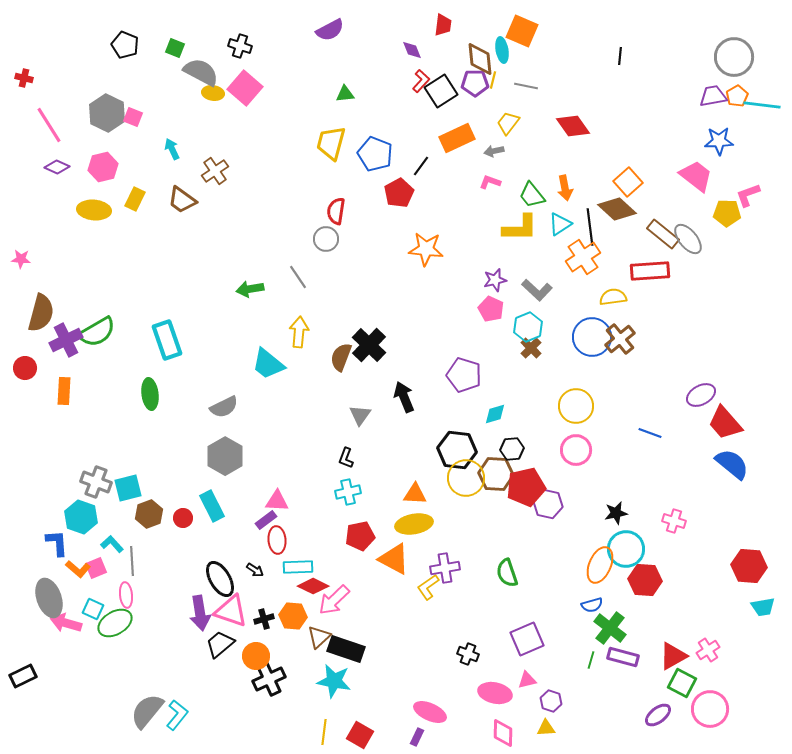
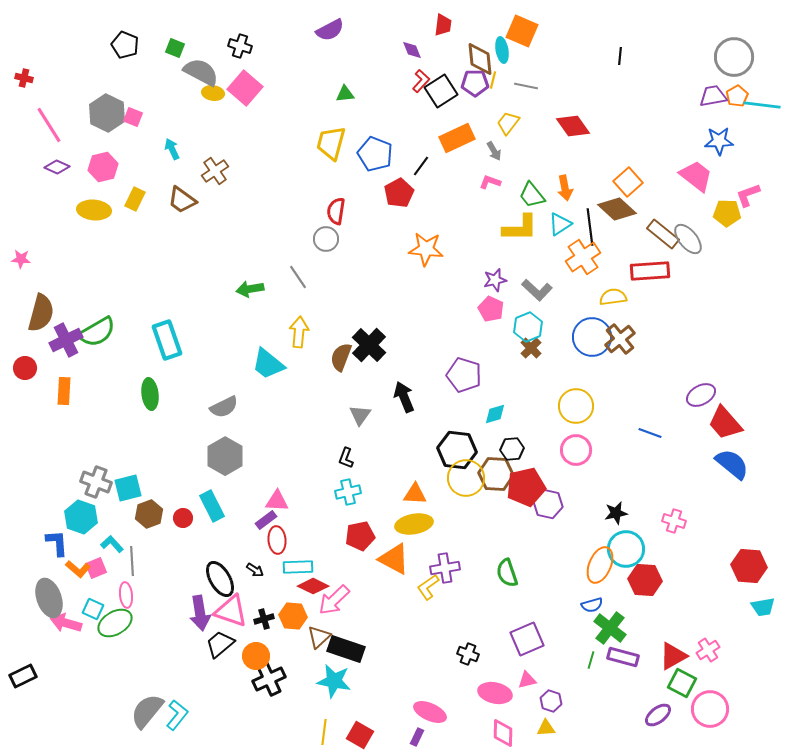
gray arrow at (494, 151): rotated 108 degrees counterclockwise
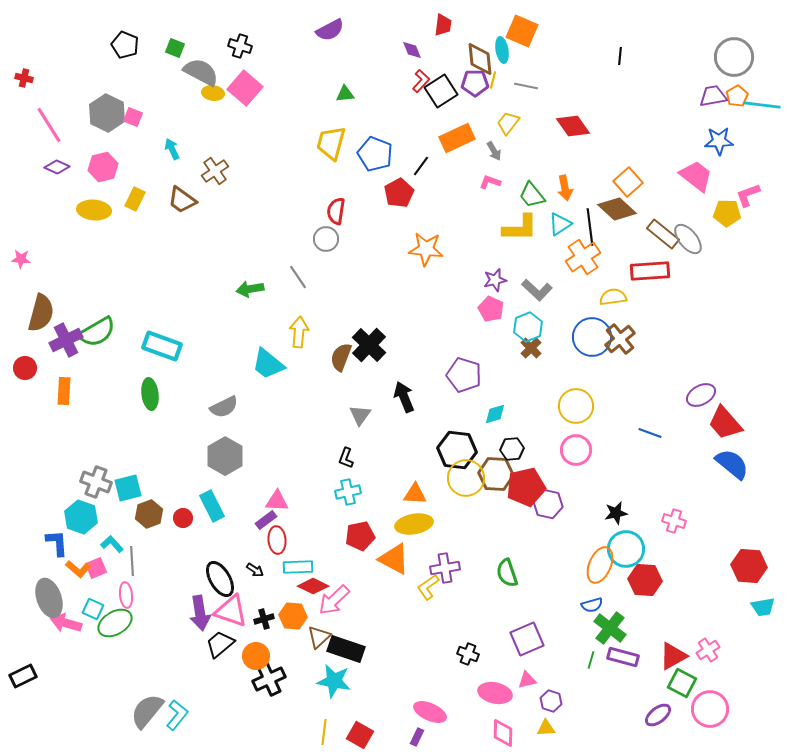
cyan rectangle at (167, 340): moved 5 px left, 6 px down; rotated 51 degrees counterclockwise
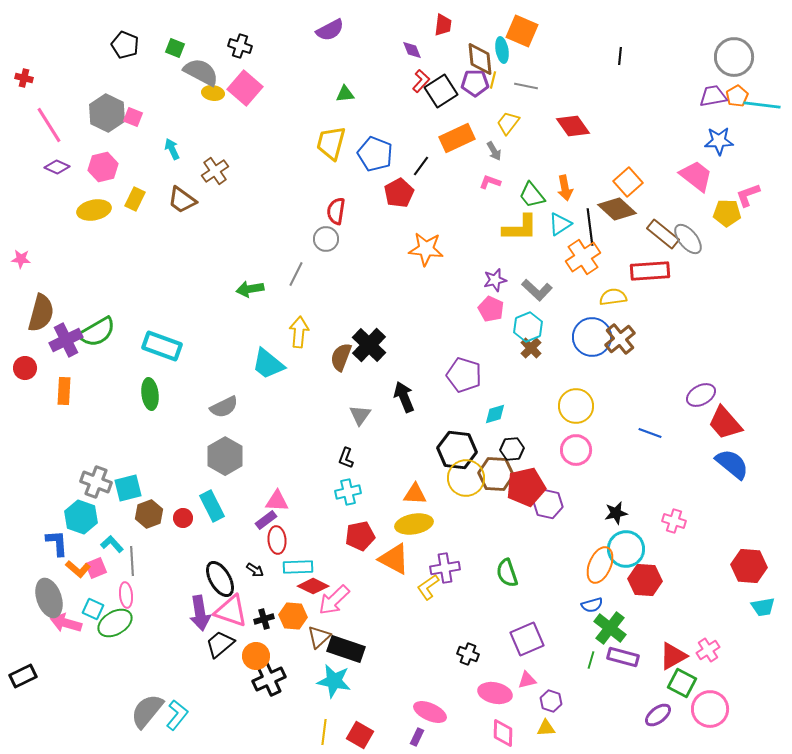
yellow ellipse at (94, 210): rotated 16 degrees counterclockwise
gray line at (298, 277): moved 2 px left, 3 px up; rotated 60 degrees clockwise
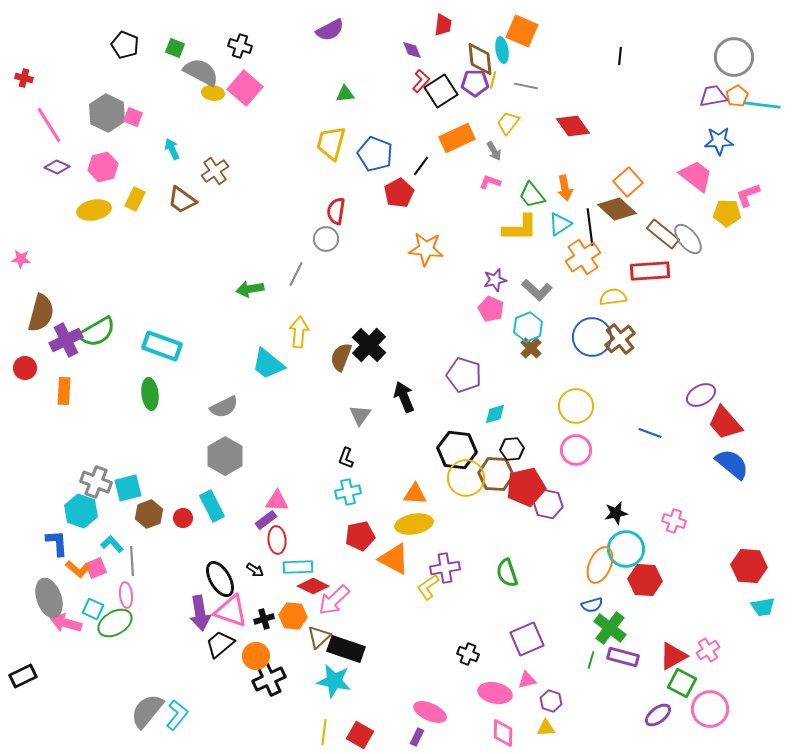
cyan hexagon at (81, 517): moved 6 px up
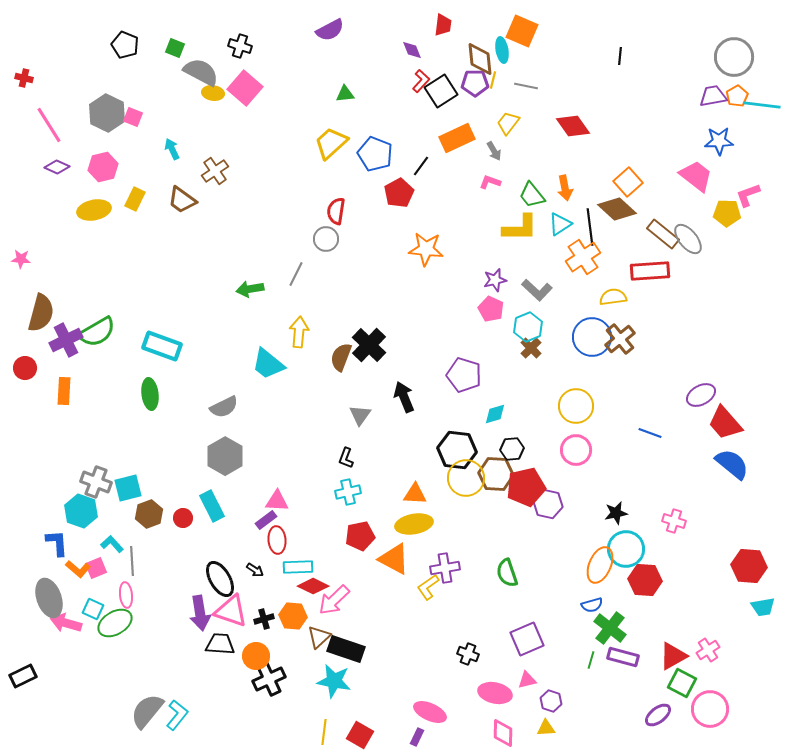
yellow trapezoid at (331, 143): rotated 33 degrees clockwise
black trapezoid at (220, 644): rotated 44 degrees clockwise
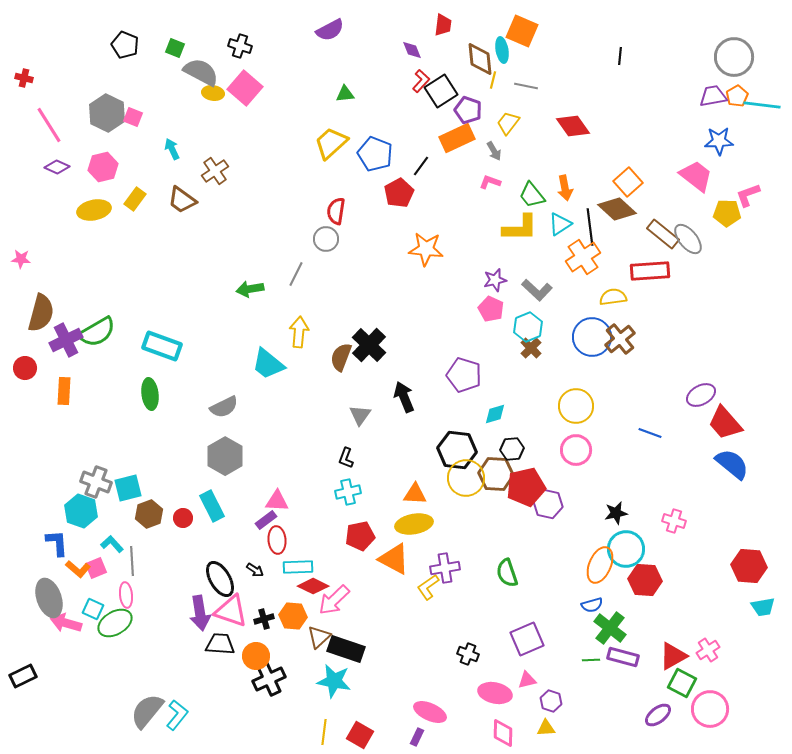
purple pentagon at (475, 83): moved 7 px left, 27 px down; rotated 20 degrees clockwise
yellow rectangle at (135, 199): rotated 10 degrees clockwise
green line at (591, 660): rotated 72 degrees clockwise
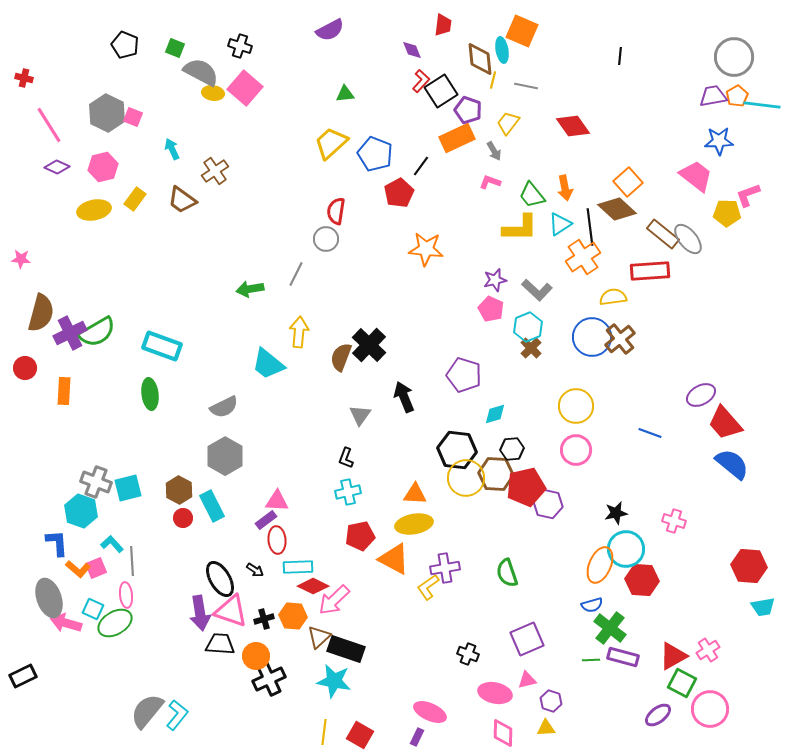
purple cross at (66, 340): moved 4 px right, 7 px up
brown hexagon at (149, 514): moved 30 px right, 24 px up; rotated 12 degrees counterclockwise
red hexagon at (645, 580): moved 3 px left
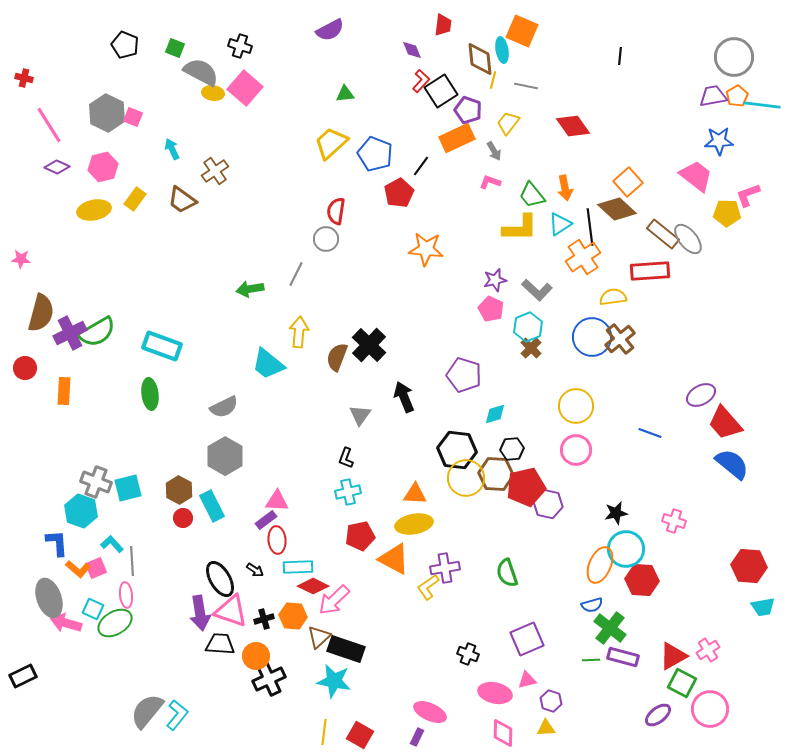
brown semicircle at (341, 357): moved 4 px left
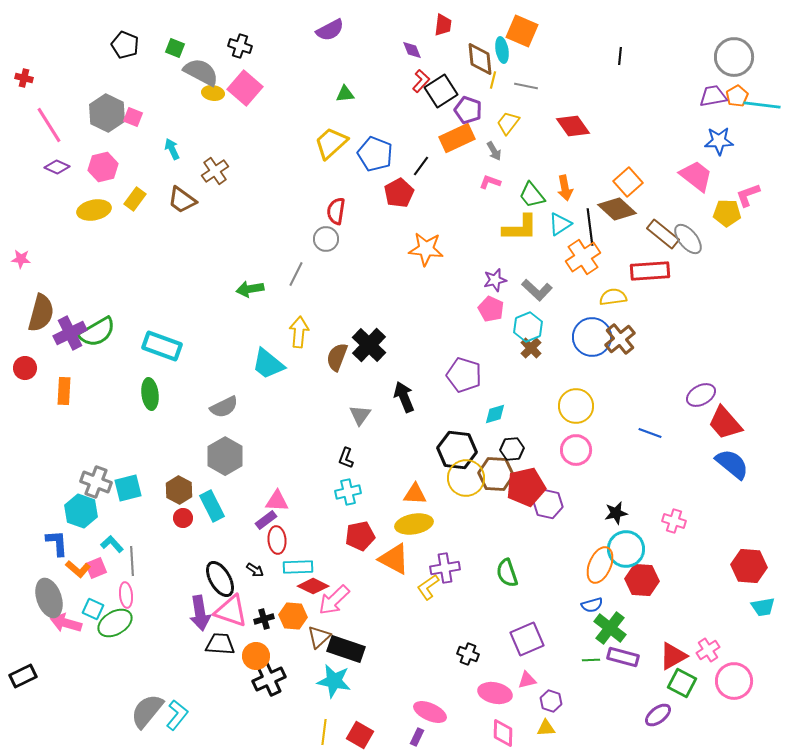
pink circle at (710, 709): moved 24 px right, 28 px up
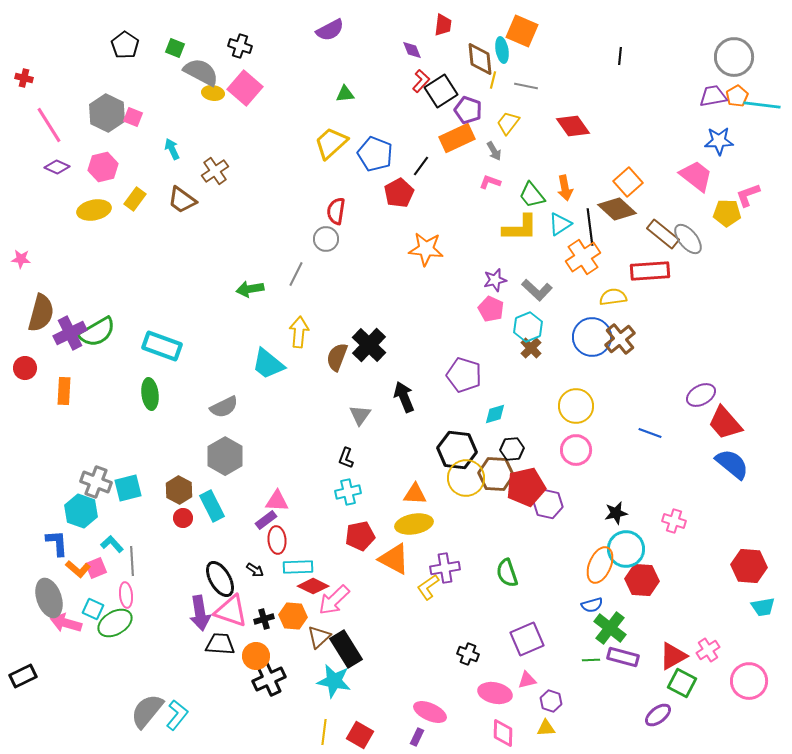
black pentagon at (125, 45): rotated 12 degrees clockwise
black rectangle at (346, 649): rotated 39 degrees clockwise
pink circle at (734, 681): moved 15 px right
